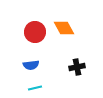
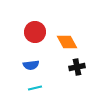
orange diamond: moved 3 px right, 14 px down
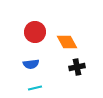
blue semicircle: moved 1 px up
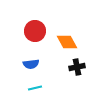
red circle: moved 1 px up
